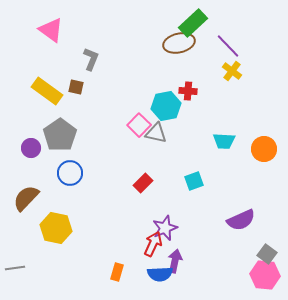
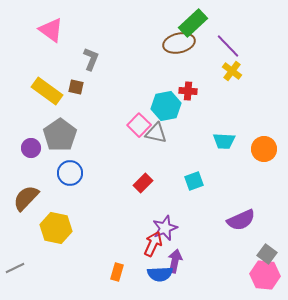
gray line: rotated 18 degrees counterclockwise
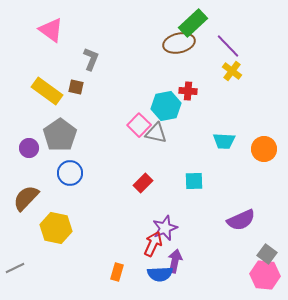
purple circle: moved 2 px left
cyan square: rotated 18 degrees clockwise
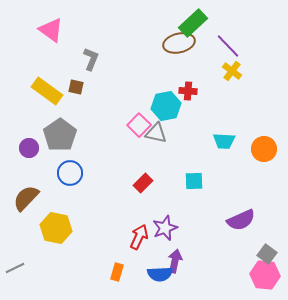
red arrow: moved 14 px left, 7 px up
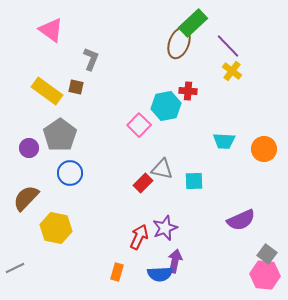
brown ellipse: rotated 56 degrees counterclockwise
gray triangle: moved 6 px right, 36 px down
